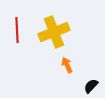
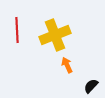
yellow cross: moved 1 px right, 3 px down
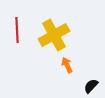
yellow cross: moved 1 px left; rotated 8 degrees counterclockwise
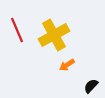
red line: rotated 20 degrees counterclockwise
orange arrow: rotated 98 degrees counterclockwise
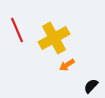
yellow cross: moved 3 px down
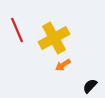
orange arrow: moved 4 px left
black semicircle: moved 1 px left
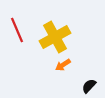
yellow cross: moved 1 px right, 1 px up
black semicircle: moved 1 px left
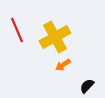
black semicircle: moved 2 px left
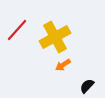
red line: rotated 65 degrees clockwise
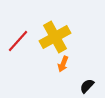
red line: moved 1 px right, 11 px down
orange arrow: moved 1 px up; rotated 35 degrees counterclockwise
